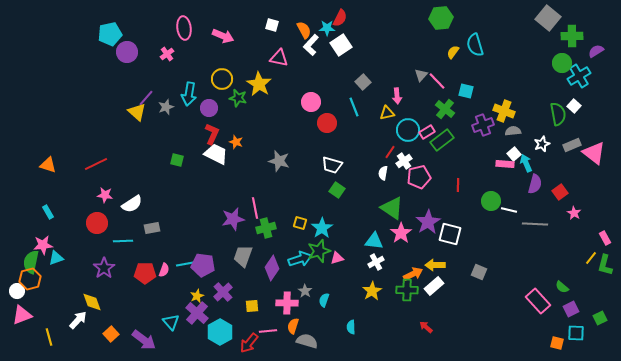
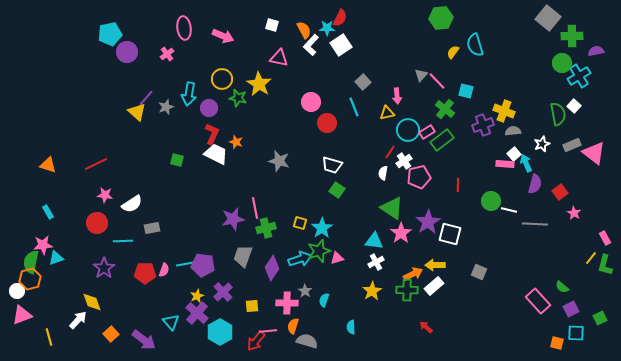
purple semicircle at (596, 51): rotated 21 degrees clockwise
red arrow at (249, 343): moved 7 px right, 2 px up
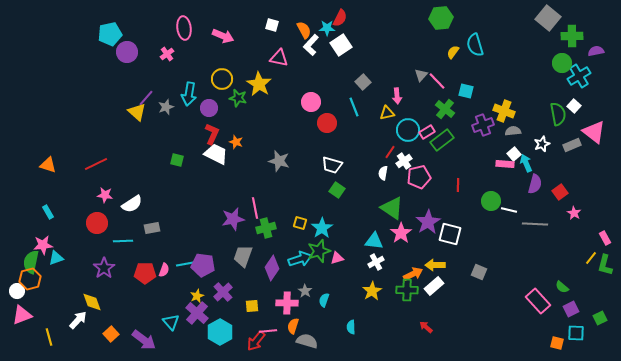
pink triangle at (594, 153): moved 21 px up
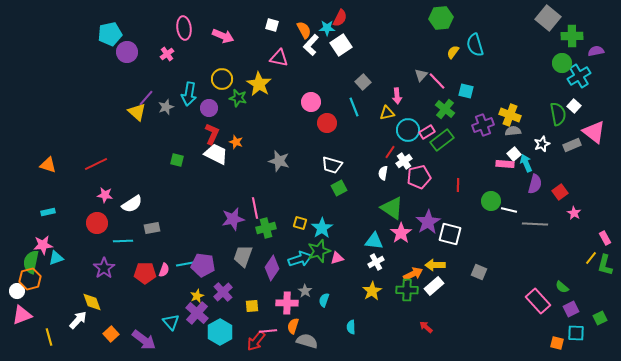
yellow cross at (504, 111): moved 6 px right, 4 px down
green square at (337, 190): moved 2 px right, 2 px up; rotated 28 degrees clockwise
cyan rectangle at (48, 212): rotated 72 degrees counterclockwise
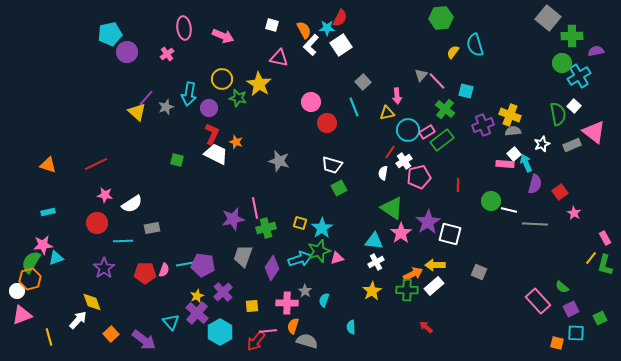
green semicircle at (31, 262): rotated 20 degrees clockwise
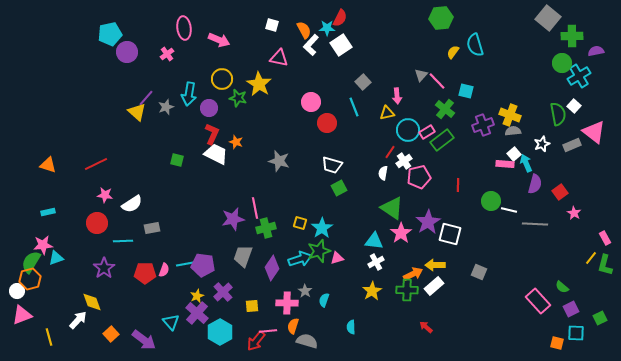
pink arrow at (223, 36): moved 4 px left, 4 px down
